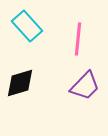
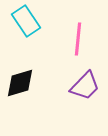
cyan rectangle: moved 1 px left, 5 px up; rotated 8 degrees clockwise
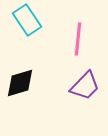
cyan rectangle: moved 1 px right, 1 px up
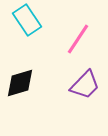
pink line: rotated 28 degrees clockwise
purple trapezoid: moved 1 px up
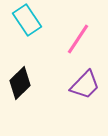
black diamond: rotated 28 degrees counterclockwise
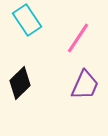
pink line: moved 1 px up
purple trapezoid: rotated 20 degrees counterclockwise
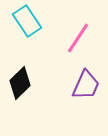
cyan rectangle: moved 1 px down
purple trapezoid: moved 1 px right
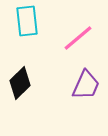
cyan rectangle: rotated 28 degrees clockwise
pink line: rotated 16 degrees clockwise
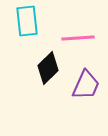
pink line: rotated 36 degrees clockwise
black diamond: moved 28 px right, 15 px up
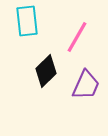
pink line: moved 1 px left, 1 px up; rotated 56 degrees counterclockwise
black diamond: moved 2 px left, 3 px down
